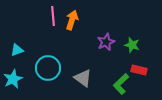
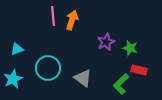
green star: moved 2 px left, 3 px down
cyan triangle: moved 1 px up
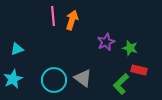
cyan circle: moved 6 px right, 12 px down
